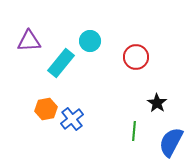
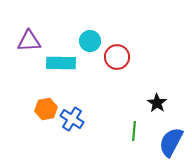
red circle: moved 19 px left
cyan rectangle: rotated 52 degrees clockwise
blue cross: rotated 20 degrees counterclockwise
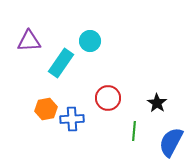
red circle: moved 9 px left, 41 px down
cyan rectangle: rotated 56 degrees counterclockwise
blue cross: rotated 35 degrees counterclockwise
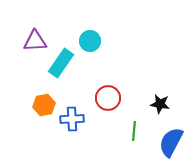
purple triangle: moved 6 px right
black star: moved 3 px right, 1 px down; rotated 24 degrees counterclockwise
orange hexagon: moved 2 px left, 4 px up
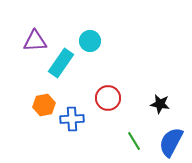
green line: moved 10 px down; rotated 36 degrees counterclockwise
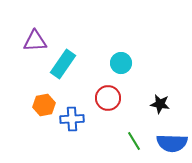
cyan circle: moved 31 px right, 22 px down
cyan rectangle: moved 2 px right, 1 px down
blue semicircle: moved 1 px right, 1 px down; rotated 116 degrees counterclockwise
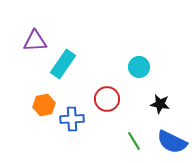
cyan circle: moved 18 px right, 4 px down
red circle: moved 1 px left, 1 px down
blue semicircle: moved 1 px up; rotated 24 degrees clockwise
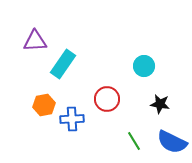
cyan circle: moved 5 px right, 1 px up
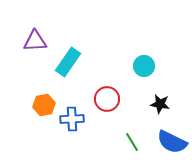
cyan rectangle: moved 5 px right, 2 px up
green line: moved 2 px left, 1 px down
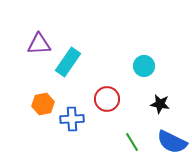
purple triangle: moved 4 px right, 3 px down
orange hexagon: moved 1 px left, 1 px up
